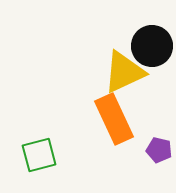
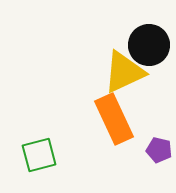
black circle: moved 3 px left, 1 px up
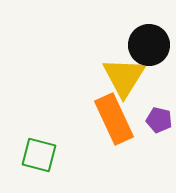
yellow triangle: moved 5 px down; rotated 33 degrees counterclockwise
purple pentagon: moved 30 px up
green square: rotated 30 degrees clockwise
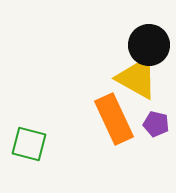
yellow triangle: moved 13 px right, 1 px down; rotated 33 degrees counterclockwise
purple pentagon: moved 3 px left, 4 px down
green square: moved 10 px left, 11 px up
